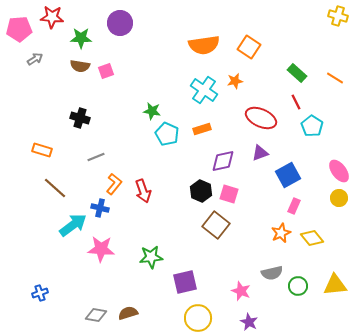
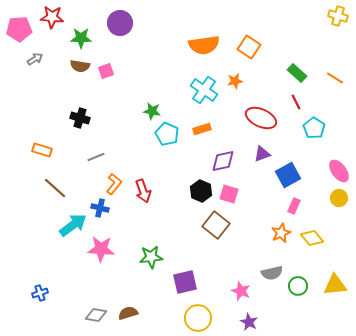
cyan pentagon at (312, 126): moved 2 px right, 2 px down
purple triangle at (260, 153): moved 2 px right, 1 px down
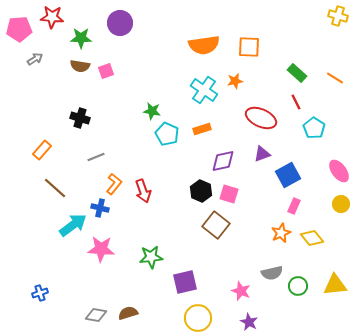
orange square at (249, 47): rotated 30 degrees counterclockwise
orange rectangle at (42, 150): rotated 66 degrees counterclockwise
yellow circle at (339, 198): moved 2 px right, 6 px down
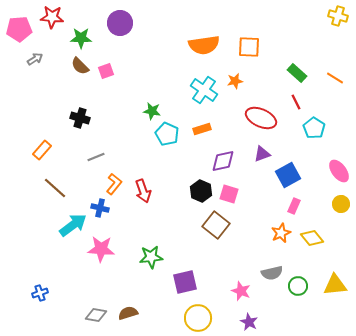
brown semicircle at (80, 66): rotated 36 degrees clockwise
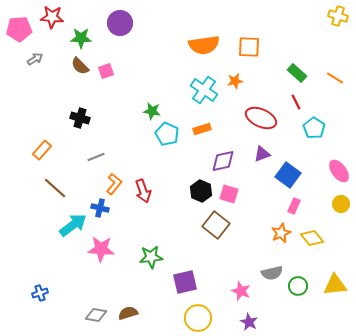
blue square at (288, 175): rotated 25 degrees counterclockwise
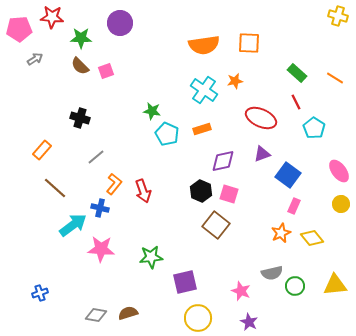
orange square at (249, 47): moved 4 px up
gray line at (96, 157): rotated 18 degrees counterclockwise
green circle at (298, 286): moved 3 px left
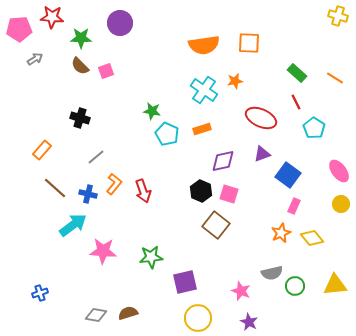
blue cross at (100, 208): moved 12 px left, 14 px up
pink star at (101, 249): moved 2 px right, 2 px down
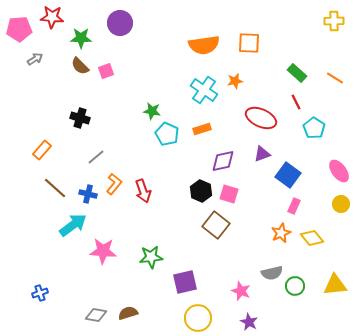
yellow cross at (338, 16): moved 4 px left, 5 px down; rotated 18 degrees counterclockwise
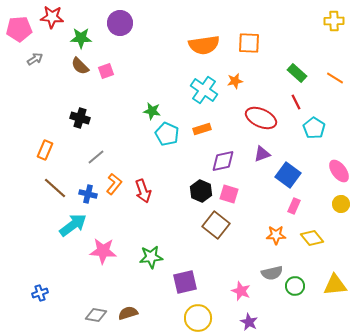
orange rectangle at (42, 150): moved 3 px right; rotated 18 degrees counterclockwise
orange star at (281, 233): moved 5 px left, 2 px down; rotated 24 degrees clockwise
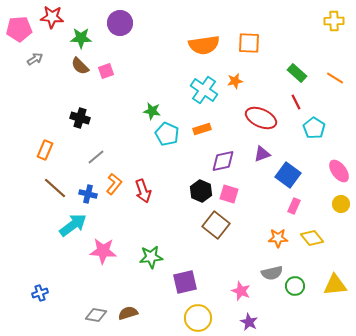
orange star at (276, 235): moved 2 px right, 3 px down
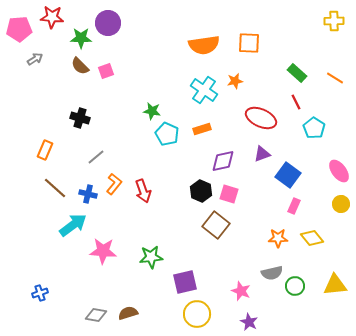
purple circle at (120, 23): moved 12 px left
yellow circle at (198, 318): moved 1 px left, 4 px up
